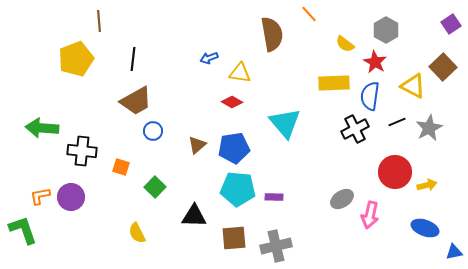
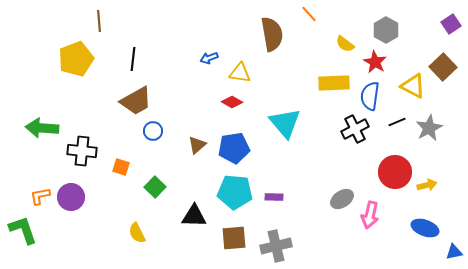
cyan pentagon at (238, 189): moved 3 px left, 3 px down
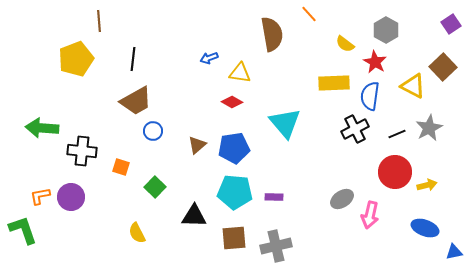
black line at (397, 122): moved 12 px down
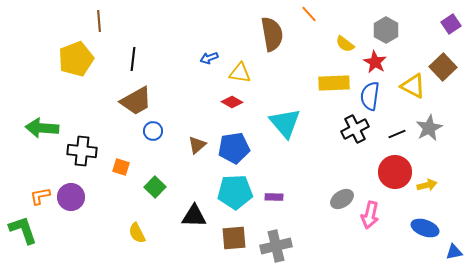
cyan pentagon at (235, 192): rotated 8 degrees counterclockwise
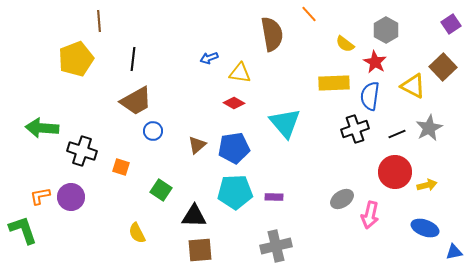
red diamond at (232, 102): moved 2 px right, 1 px down
black cross at (355, 129): rotated 8 degrees clockwise
black cross at (82, 151): rotated 12 degrees clockwise
green square at (155, 187): moved 6 px right, 3 px down; rotated 10 degrees counterclockwise
brown square at (234, 238): moved 34 px left, 12 px down
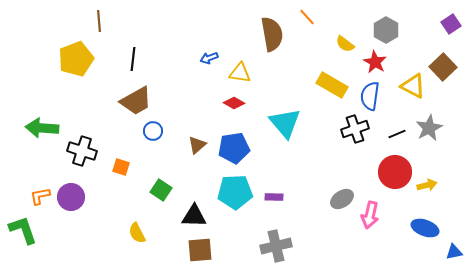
orange line at (309, 14): moved 2 px left, 3 px down
yellow rectangle at (334, 83): moved 2 px left, 2 px down; rotated 32 degrees clockwise
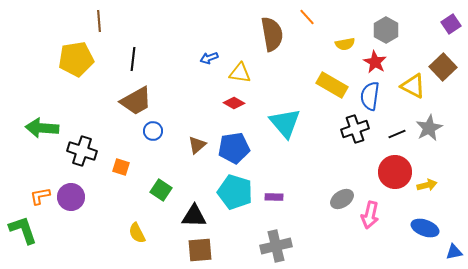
yellow semicircle at (345, 44): rotated 48 degrees counterclockwise
yellow pentagon at (76, 59): rotated 12 degrees clockwise
cyan pentagon at (235, 192): rotated 20 degrees clockwise
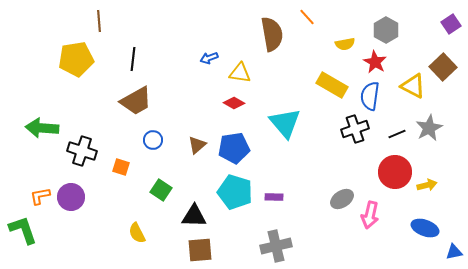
blue circle at (153, 131): moved 9 px down
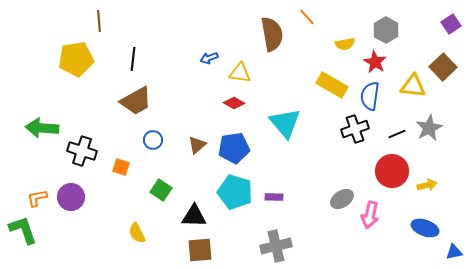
yellow triangle at (413, 86): rotated 20 degrees counterclockwise
red circle at (395, 172): moved 3 px left, 1 px up
orange L-shape at (40, 196): moved 3 px left, 2 px down
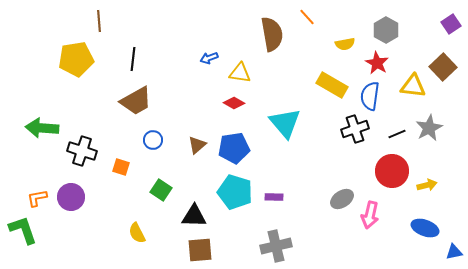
red star at (375, 62): moved 2 px right, 1 px down
